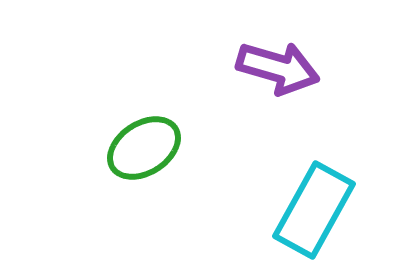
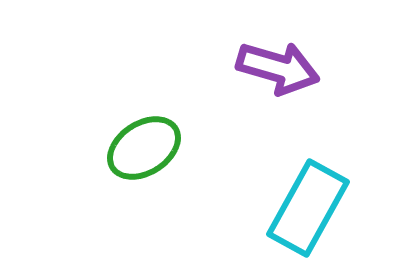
cyan rectangle: moved 6 px left, 2 px up
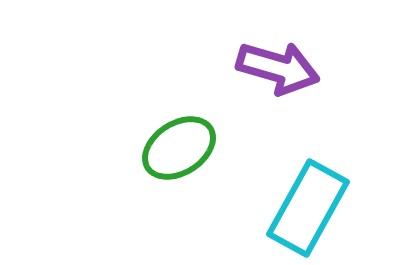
green ellipse: moved 35 px right
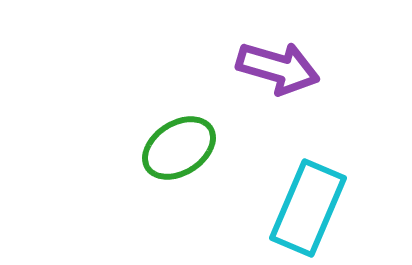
cyan rectangle: rotated 6 degrees counterclockwise
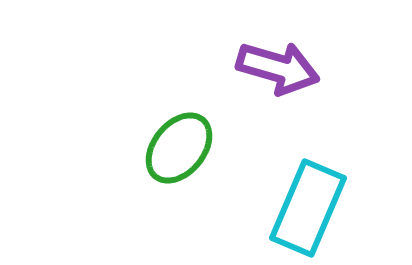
green ellipse: rotated 18 degrees counterclockwise
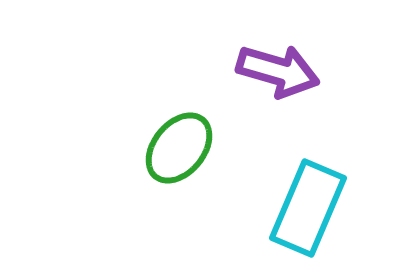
purple arrow: moved 3 px down
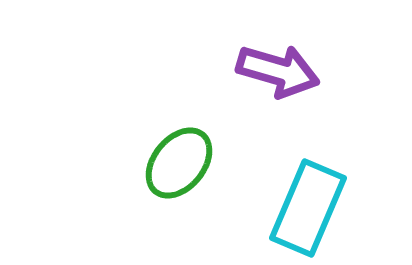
green ellipse: moved 15 px down
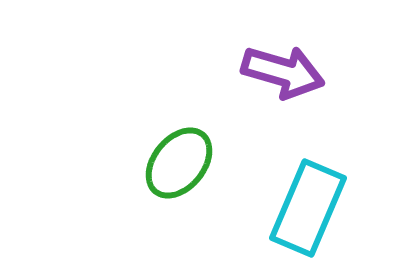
purple arrow: moved 5 px right, 1 px down
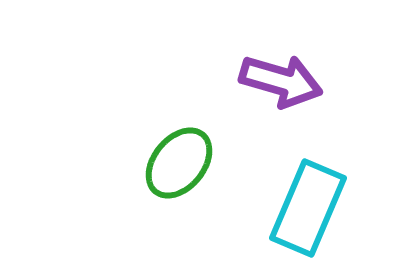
purple arrow: moved 2 px left, 9 px down
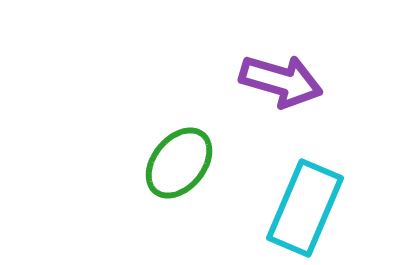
cyan rectangle: moved 3 px left
